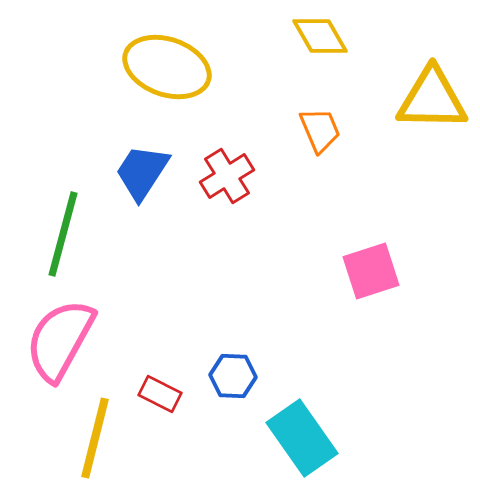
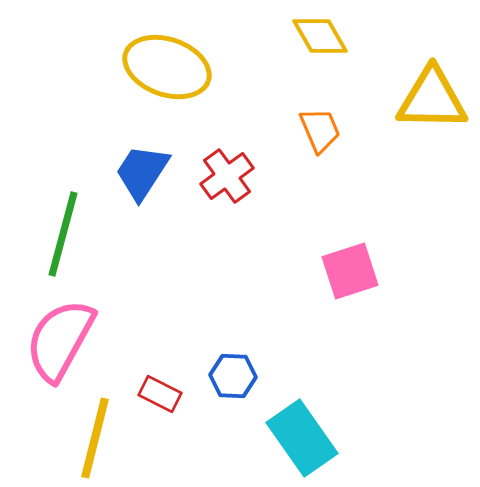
red cross: rotated 4 degrees counterclockwise
pink square: moved 21 px left
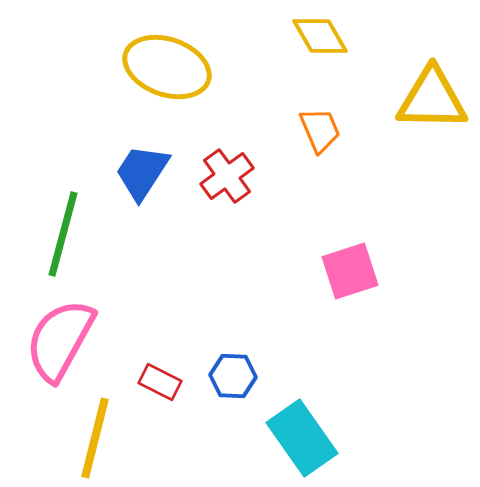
red rectangle: moved 12 px up
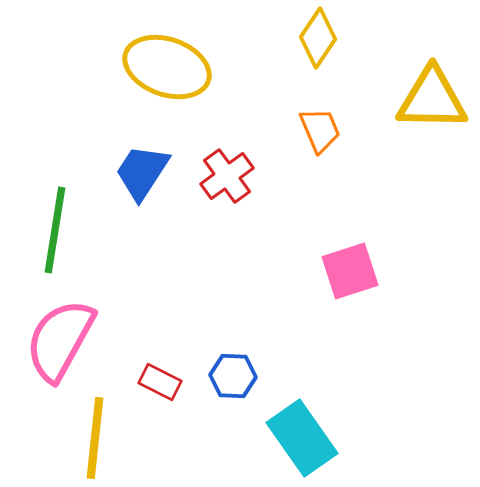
yellow diamond: moved 2 px left, 2 px down; rotated 64 degrees clockwise
green line: moved 8 px left, 4 px up; rotated 6 degrees counterclockwise
yellow line: rotated 8 degrees counterclockwise
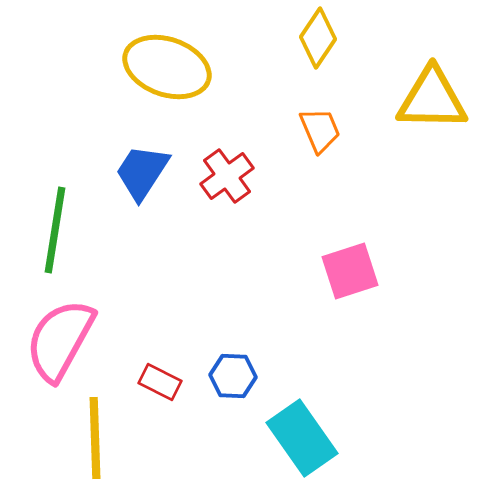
yellow line: rotated 8 degrees counterclockwise
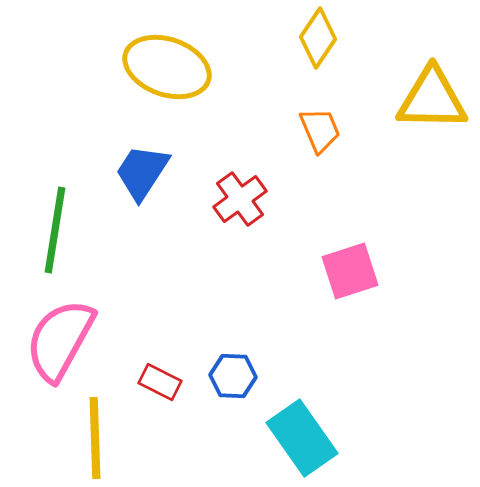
red cross: moved 13 px right, 23 px down
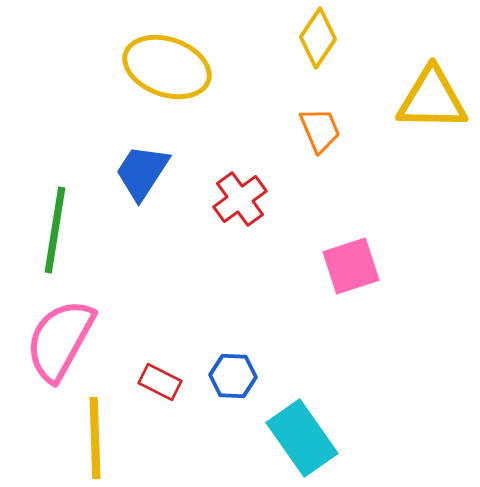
pink square: moved 1 px right, 5 px up
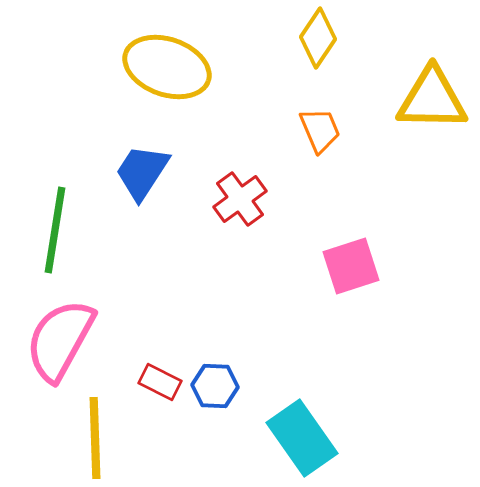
blue hexagon: moved 18 px left, 10 px down
